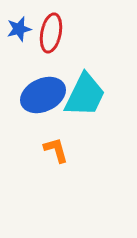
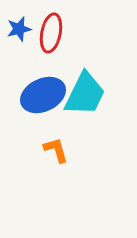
cyan trapezoid: moved 1 px up
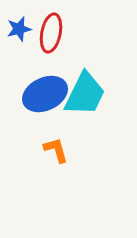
blue ellipse: moved 2 px right, 1 px up
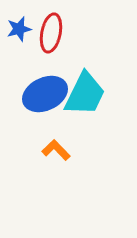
orange L-shape: rotated 28 degrees counterclockwise
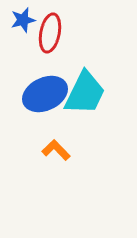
blue star: moved 4 px right, 9 px up
red ellipse: moved 1 px left
cyan trapezoid: moved 1 px up
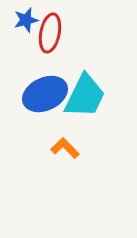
blue star: moved 3 px right
cyan trapezoid: moved 3 px down
orange L-shape: moved 9 px right, 2 px up
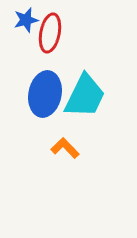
blue ellipse: rotated 54 degrees counterclockwise
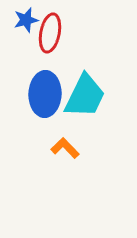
blue ellipse: rotated 9 degrees counterclockwise
